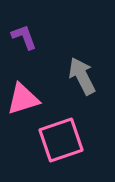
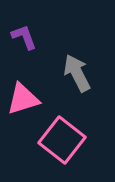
gray arrow: moved 5 px left, 3 px up
pink square: moved 1 px right; rotated 33 degrees counterclockwise
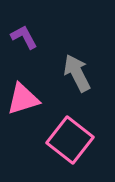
purple L-shape: rotated 8 degrees counterclockwise
pink square: moved 8 px right
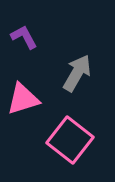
gray arrow: rotated 57 degrees clockwise
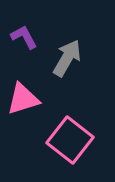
gray arrow: moved 10 px left, 15 px up
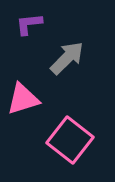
purple L-shape: moved 5 px right, 13 px up; rotated 68 degrees counterclockwise
gray arrow: rotated 15 degrees clockwise
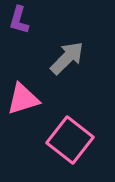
purple L-shape: moved 10 px left, 4 px up; rotated 68 degrees counterclockwise
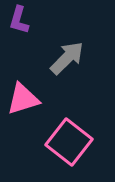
pink square: moved 1 px left, 2 px down
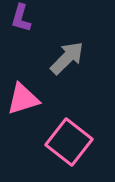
purple L-shape: moved 2 px right, 2 px up
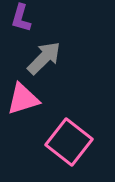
gray arrow: moved 23 px left
